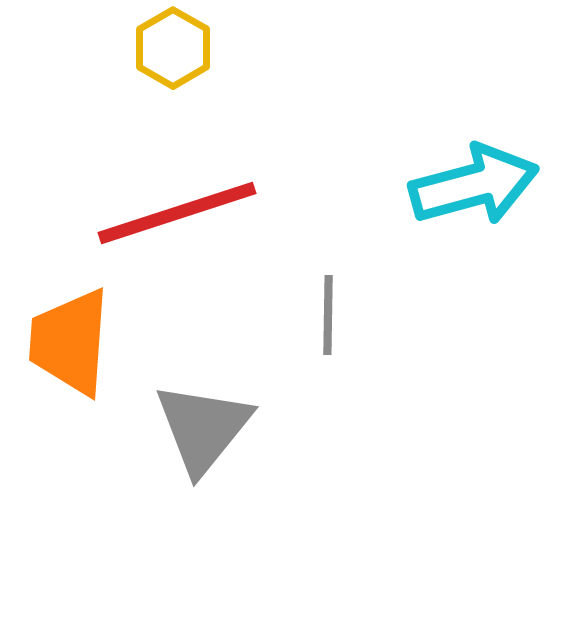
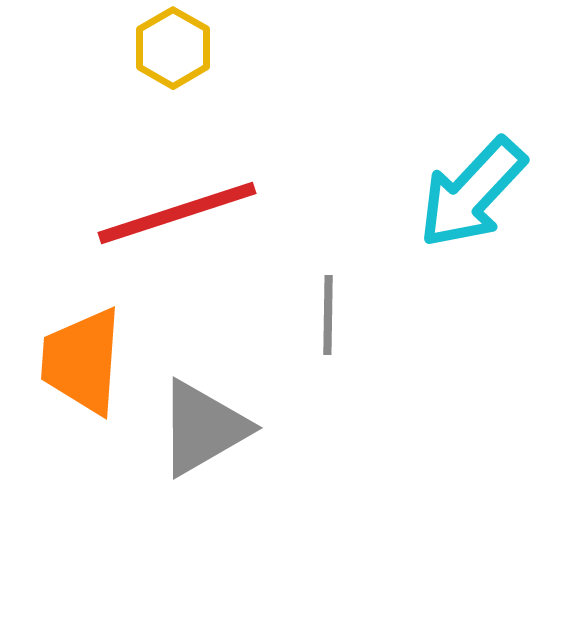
cyan arrow: moved 2 px left, 8 px down; rotated 148 degrees clockwise
orange trapezoid: moved 12 px right, 19 px down
gray triangle: rotated 21 degrees clockwise
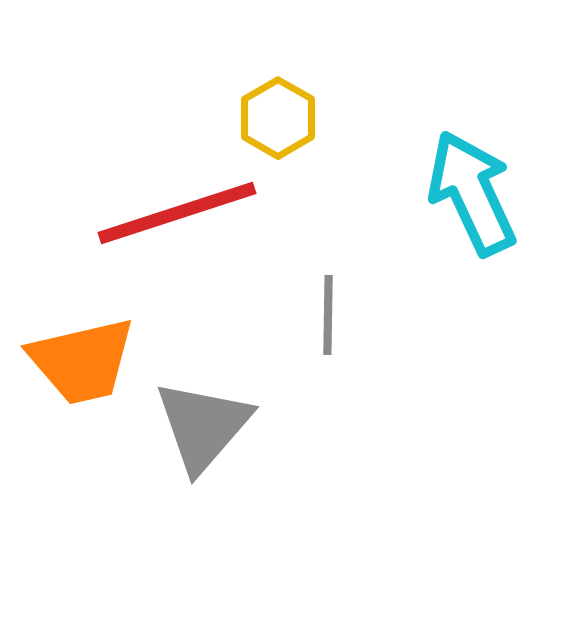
yellow hexagon: moved 105 px right, 70 px down
cyan arrow: rotated 112 degrees clockwise
orange trapezoid: rotated 107 degrees counterclockwise
gray triangle: moved 2 px up; rotated 19 degrees counterclockwise
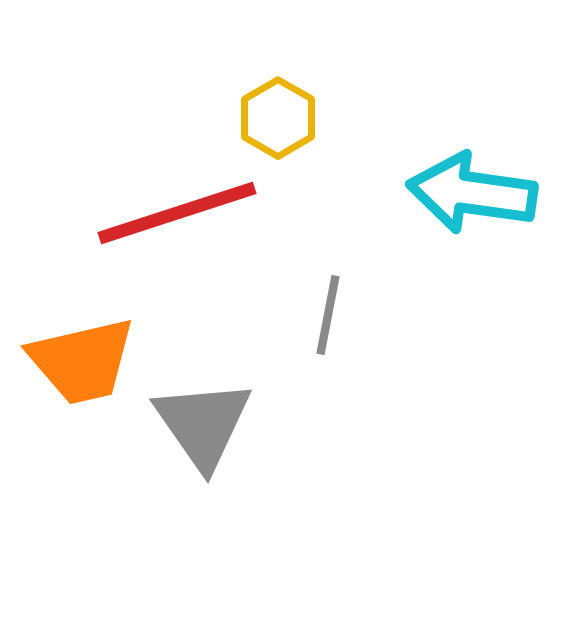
cyan arrow: rotated 57 degrees counterclockwise
gray line: rotated 10 degrees clockwise
gray triangle: moved 2 px up; rotated 16 degrees counterclockwise
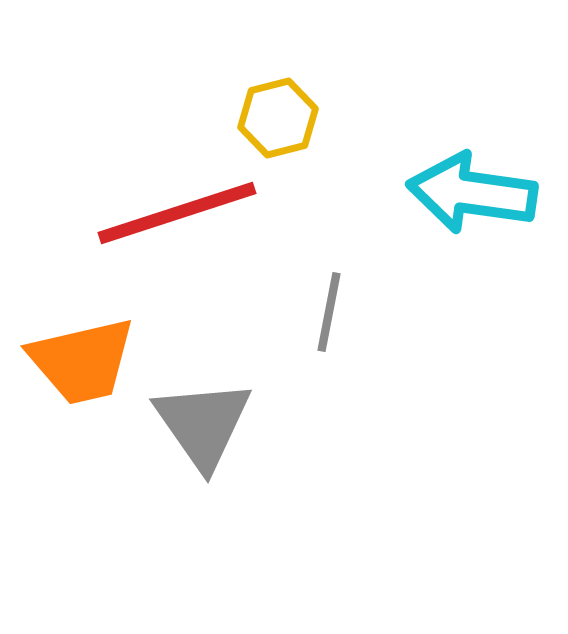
yellow hexagon: rotated 16 degrees clockwise
gray line: moved 1 px right, 3 px up
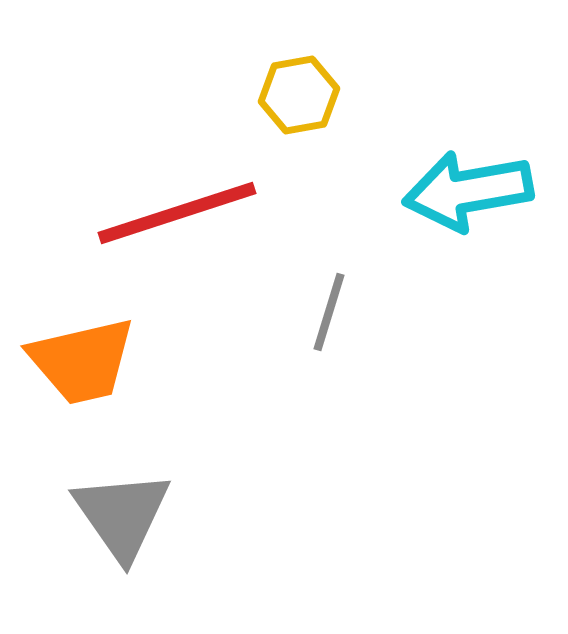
yellow hexagon: moved 21 px right, 23 px up; rotated 4 degrees clockwise
cyan arrow: moved 4 px left, 2 px up; rotated 18 degrees counterclockwise
gray line: rotated 6 degrees clockwise
gray triangle: moved 81 px left, 91 px down
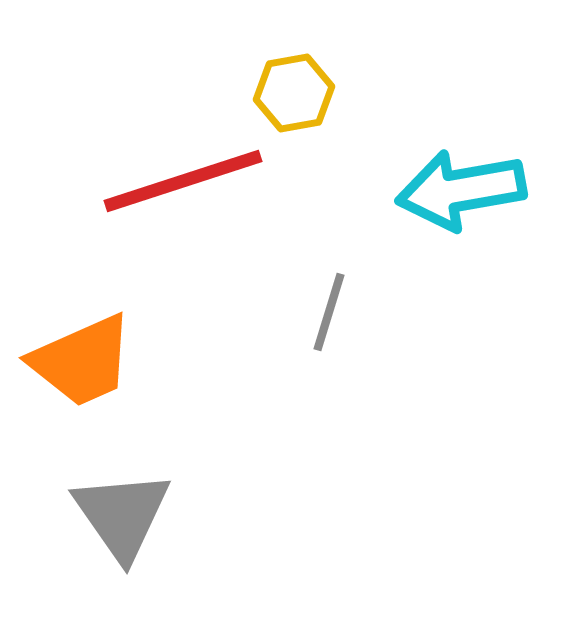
yellow hexagon: moved 5 px left, 2 px up
cyan arrow: moved 7 px left, 1 px up
red line: moved 6 px right, 32 px up
orange trapezoid: rotated 11 degrees counterclockwise
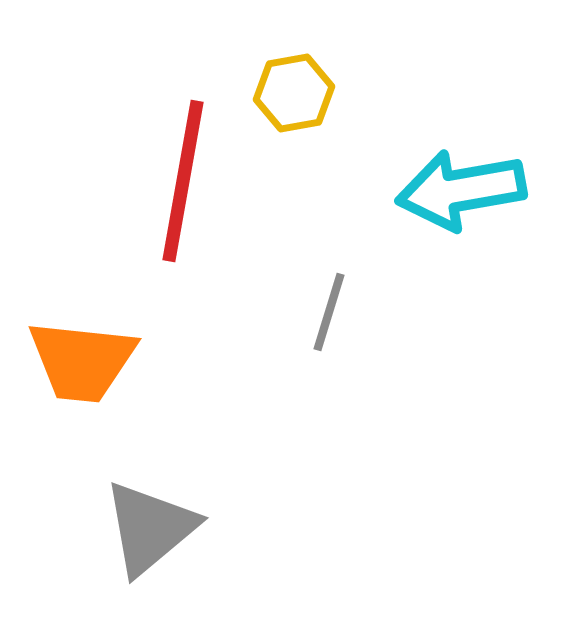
red line: rotated 62 degrees counterclockwise
orange trapezoid: rotated 30 degrees clockwise
gray triangle: moved 28 px right, 13 px down; rotated 25 degrees clockwise
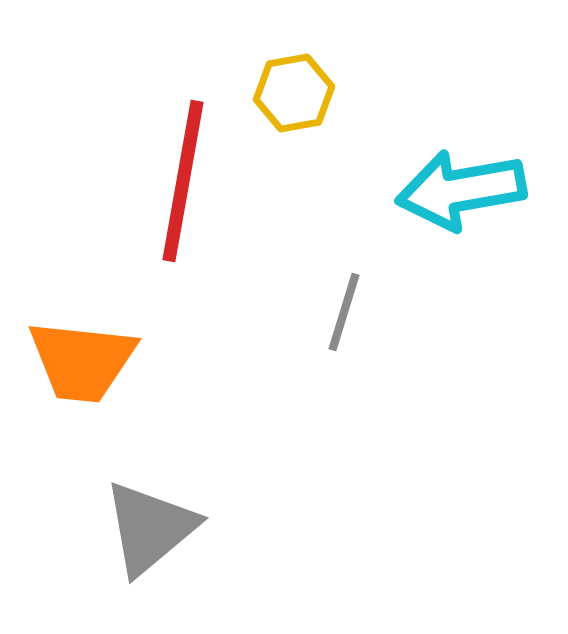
gray line: moved 15 px right
